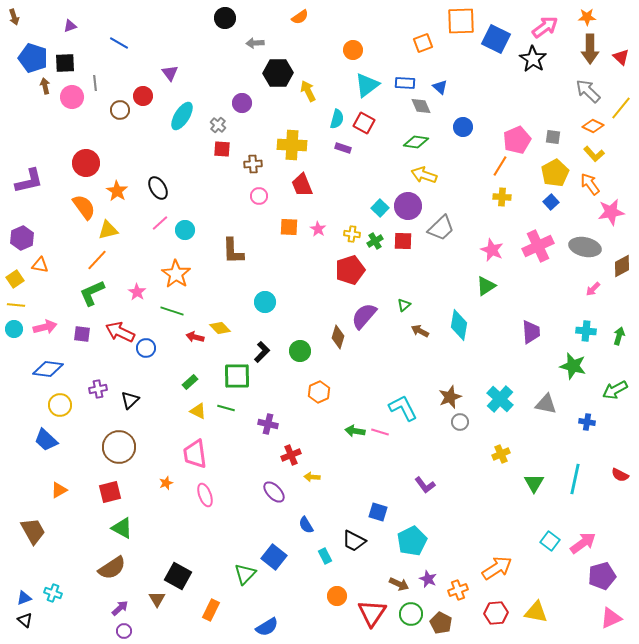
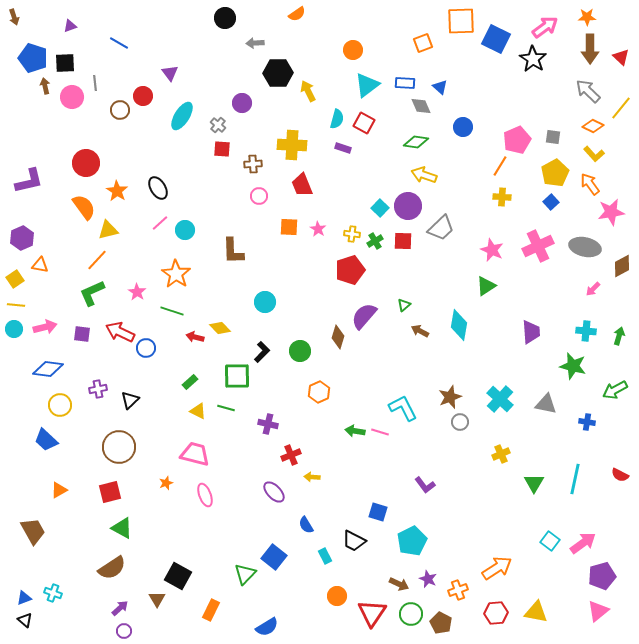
orange semicircle at (300, 17): moved 3 px left, 3 px up
pink trapezoid at (195, 454): rotated 112 degrees clockwise
pink triangle at (611, 618): moved 13 px left, 7 px up; rotated 15 degrees counterclockwise
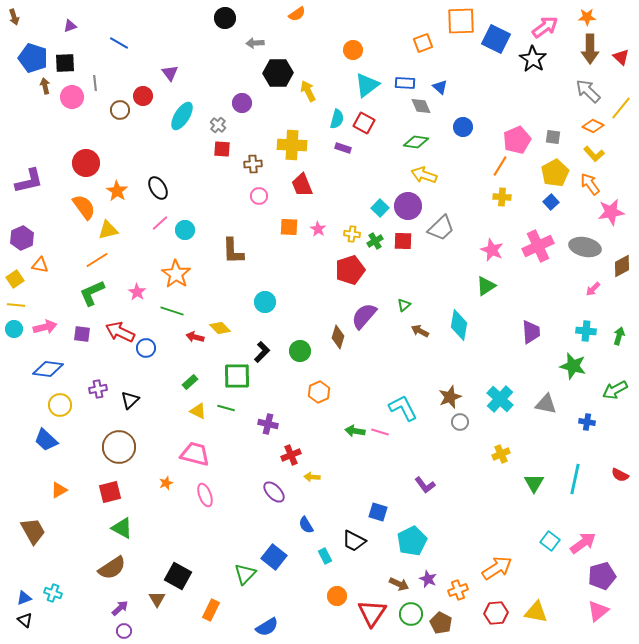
orange line at (97, 260): rotated 15 degrees clockwise
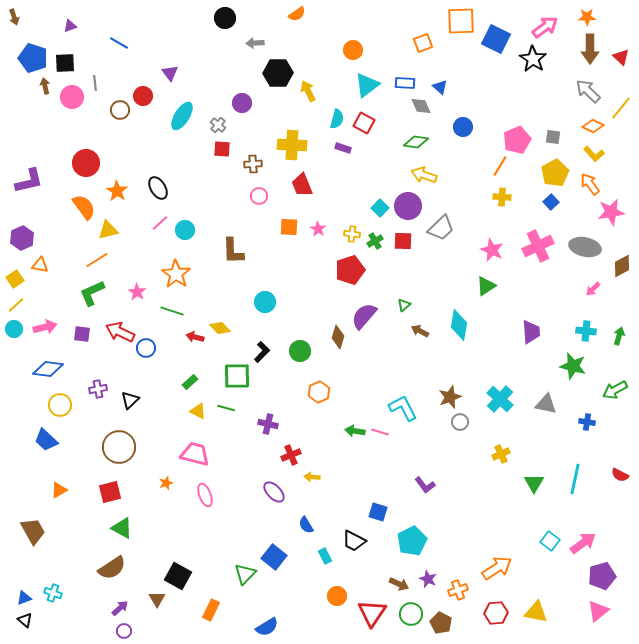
yellow line at (16, 305): rotated 48 degrees counterclockwise
